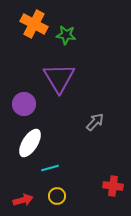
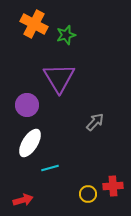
green star: rotated 24 degrees counterclockwise
purple circle: moved 3 px right, 1 px down
red cross: rotated 12 degrees counterclockwise
yellow circle: moved 31 px right, 2 px up
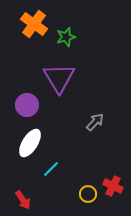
orange cross: rotated 8 degrees clockwise
green star: moved 2 px down
cyan line: moved 1 px right, 1 px down; rotated 30 degrees counterclockwise
red cross: rotated 30 degrees clockwise
red arrow: rotated 72 degrees clockwise
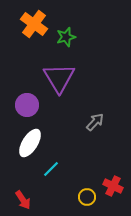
yellow circle: moved 1 px left, 3 px down
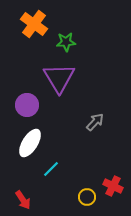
green star: moved 5 px down; rotated 12 degrees clockwise
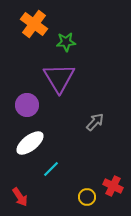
white ellipse: rotated 20 degrees clockwise
red arrow: moved 3 px left, 3 px up
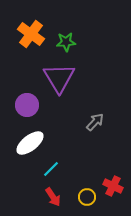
orange cross: moved 3 px left, 10 px down
red arrow: moved 33 px right
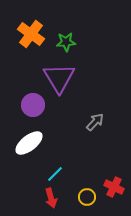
purple circle: moved 6 px right
white ellipse: moved 1 px left
cyan line: moved 4 px right, 5 px down
red cross: moved 1 px right, 1 px down
red arrow: moved 2 px left, 1 px down; rotated 18 degrees clockwise
